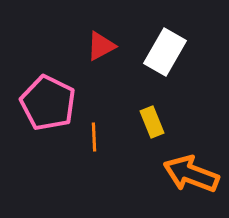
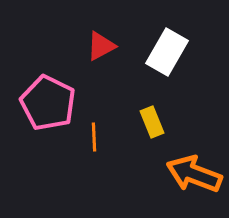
white rectangle: moved 2 px right
orange arrow: moved 3 px right
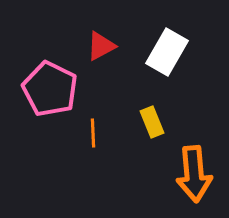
pink pentagon: moved 2 px right, 14 px up
orange line: moved 1 px left, 4 px up
orange arrow: rotated 116 degrees counterclockwise
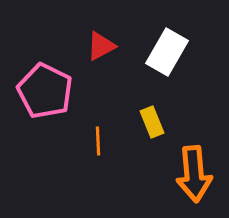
pink pentagon: moved 5 px left, 2 px down
orange line: moved 5 px right, 8 px down
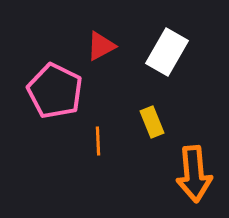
pink pentagon: moved 10 px right
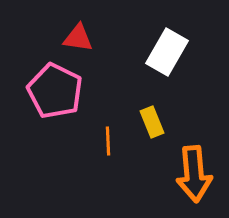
red triangle: moved 23 px left, 8 px up; rotated 36 degrees clockwise
orange line: moved 10 px right
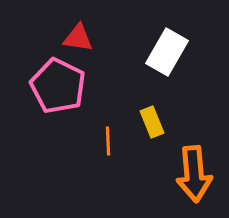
pink pentagon: moved 3 px right, 5 px up
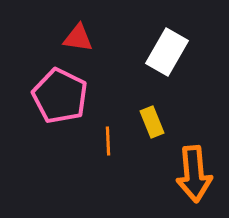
pink pentagon: moved 2 px right, 10 px down
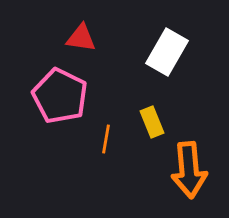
red triangle: moved 3 px right
orange line: moved 2 px left, 2 px up; rotated 12 degrees clockwise
orange arrow: moved 5 px left, 4 px up
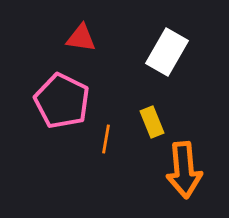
pink pentagon: moved 2 px right, 5 px down
orange arrow: moved 5 px left
